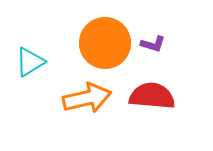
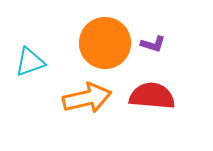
cyan triangle: rotated 12 degrees clockwise
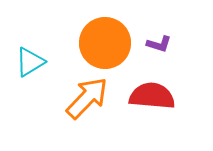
purple L-shape: moved 6 px right
cyan triangle: rotated 12 degrees counterclockwise
orange arrow: rotated 33 degrees counterclockwise
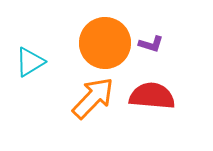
purple L-shape: moved 8 px left
orange arrow: moved 6 px right
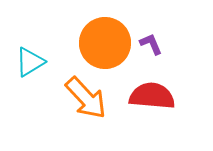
purple L-shape: rotated 130 degrees counterclockwise
orange arrow: moved 7 px left; rotated 93 degrees clockwise
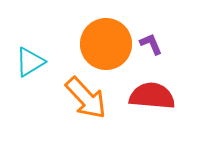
orange circle: moved 1 px right, 1 px down
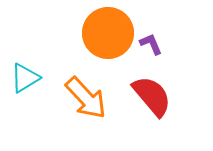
orange circle: moved 2 px right, 11 px up
cyan triangle: moved 5 px left, 16 px down
red semicircle: rotated 45 degrees clockwise
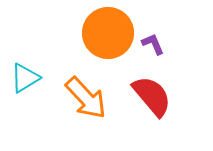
purple L-shape: moved 2 px right
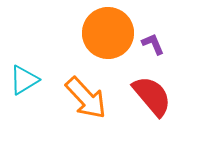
cyan triangle: moved 1 px left, 2 px down
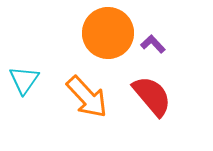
purple L-shape: rotated 20 degrees counterclockwise
cyan triangle: rotated 24 degrees counterclockwise
orange arrow: moved 1 px right, 1 px up
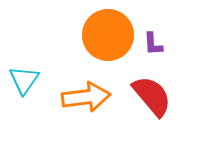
orange circle: moved 2 px down
purple L-shape: rotated 140 degrees counterclockwise
orange arrow: moved 1 px left; rotated 54 degrees counterclockwise
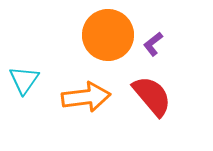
purple L-shape: rotated 55 degrees clockwise
